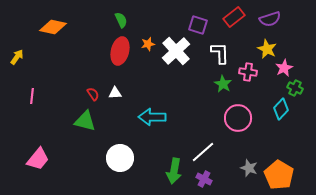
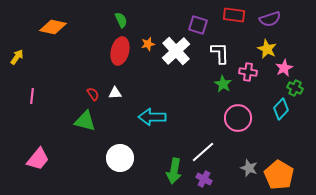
red rectangle: moved 2 px up; rotated 45 degrees clockwise
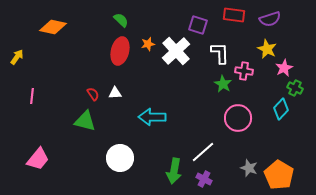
green semicircle: rotated 21 degrees counterclockwise
pink cross: moved 4 px left, 1 px up
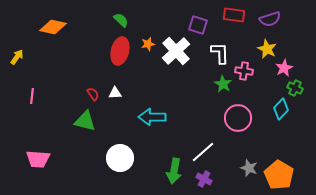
pink trapezoid: rotated 55 degrees clockwise
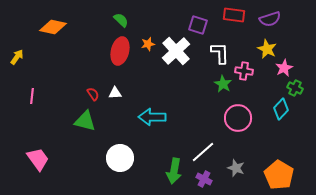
pink trapezoid: rotated 130 degrees counterclockwise
gray star: moved 13 px left
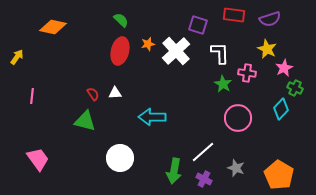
pink cross: moved 3 px right, 2 px down
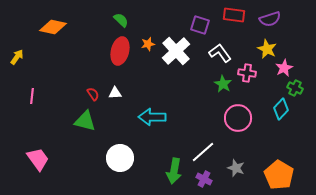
purple square: moved 2 px right
white L-shape: rotated 35 degrees counterclockwise
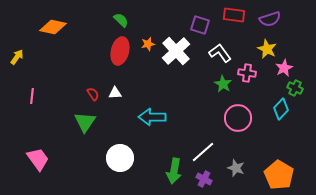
green triangle: moved 1 px down; rotated 50 degrees clockwise
